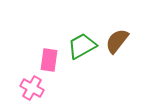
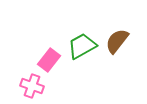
pink rectangle: rotated 30 degrees clockwise
pink cross: moved 2 px up; rotated 10 degrees counterclockwise
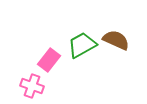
brown semicircle: moved 1 px left, 1 px up; rotated 76 degrees clockwise
green trapezoid: moved 1 px up
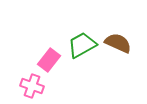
brown semicircle: moved 2 px right, 3 px down
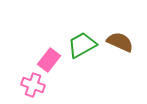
brown semicircle: moved 2 px right, 1 px up
pink cross: moved 1 px right, 1 px up
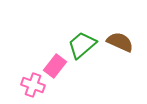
green trapezoid: rotated 12 degrees counterclockwise
pink rectangle: moved 6 px right, 6 px down
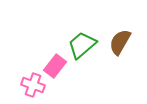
brown semicircle: rotated 84 degrees counterclockwise
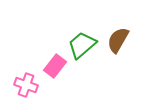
brown semicircle: moved 2 px left, 2 px up
pink cross: moved 7 px left
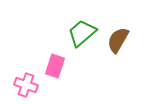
green trapezoid: moved 12 px up
pink rectangle: rotated 20 degrees counterclockwise
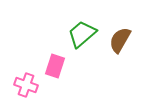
green trapezoid: moved 1 px down
brown semicircle: moved 2 px right
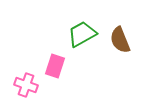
green trapezoid: rotated 12 degrees clockwise
brown semicircle: rotated 52 degrees counterclockwise
